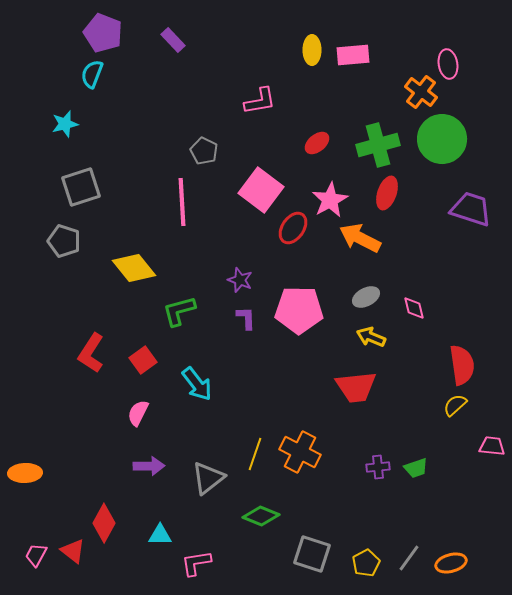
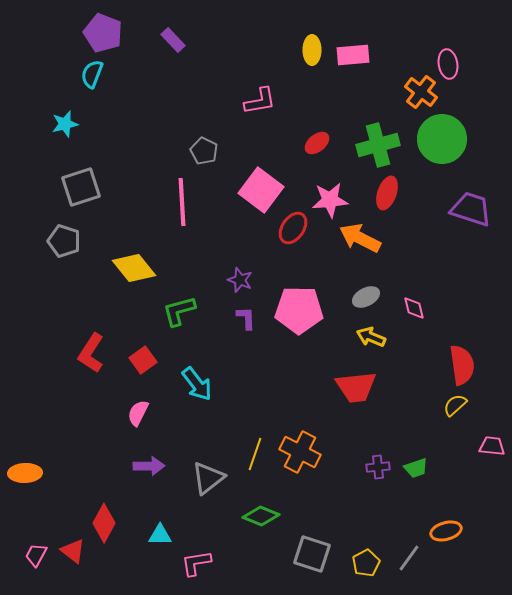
pink star at (330, 200): rotated 24 degrees clockwise
orange ellipse at (451, 563): moved 5 px left, 32 px up
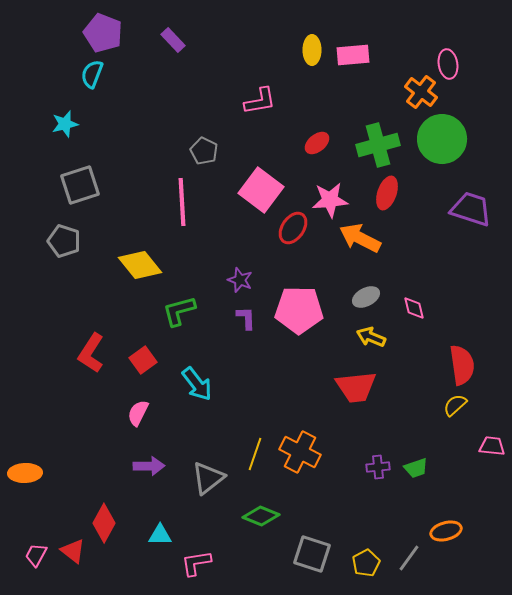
gray square at (81, 187): moved 1 px left, 2 px up
yellow diamond at (134, 268): moved 6 px right, 3 px up
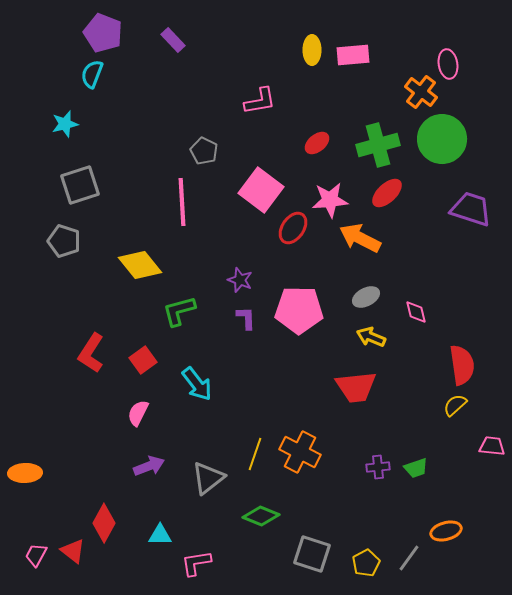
red ellipse at (387, 193): rotated 28 degrees clockwise
pink diamond at (414, 308): moved 2 px right, 4 px down
purple arrow at (149, 466): rotated 20 degrees counterclockwise
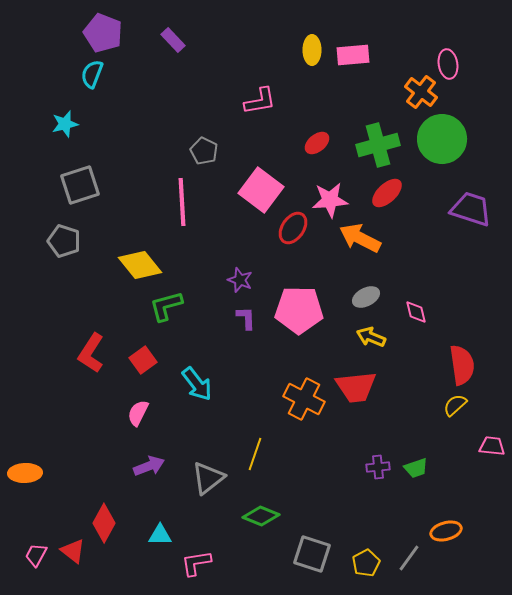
green L-shape at (179, 311): moved 13 px left, 5 px up
orange cross at (300, 452): moved 4 px right, 53 px up
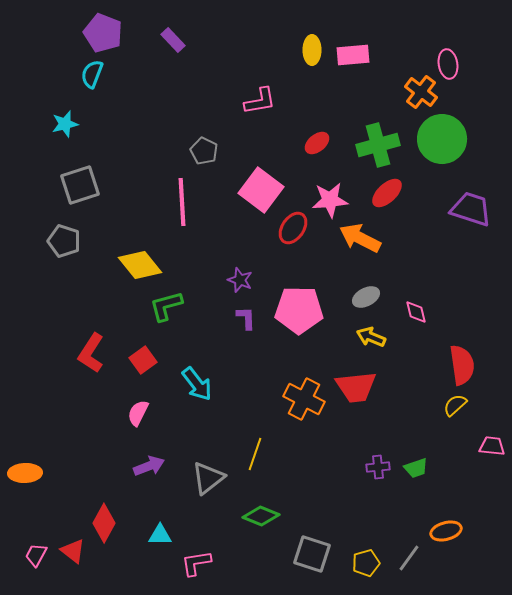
yellow pentagon at (366, 563): rotated 12 degrees clockwise
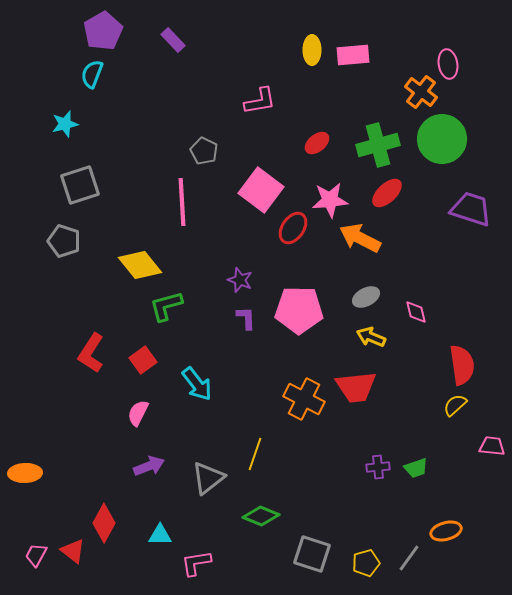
purple pentagon at (103, 33): moved 2 px up; rotated 21 degrees clockwise
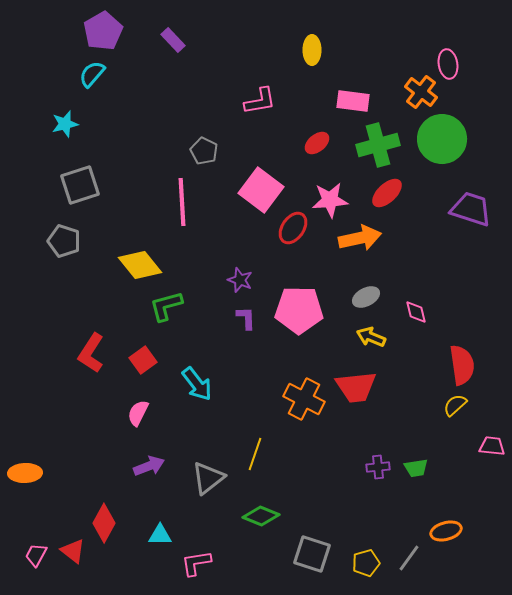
pink rectangle at (353, 55): moved 46 px down; rotated 12 degrees clockwise
cyan semicircle at (92, 74): rotated 20 degrees clockwise
orange arrow at (360, 238): rotated 141 degrees clockwise
green trapezoid at (416, 468): rotated 10 degrees clockwise
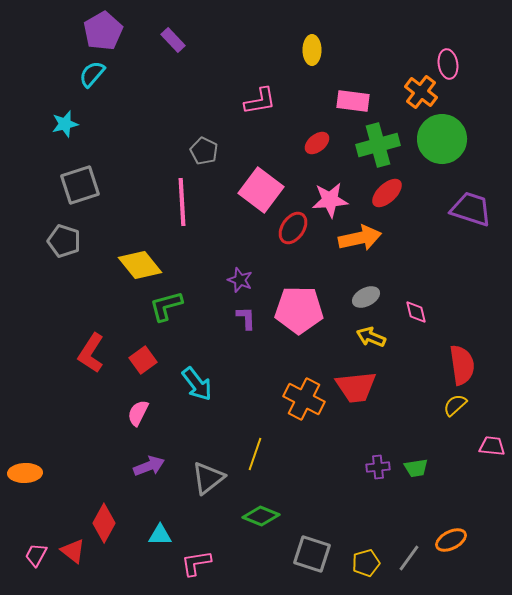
orange ellipse at (446, 531): moved 5 px right, 9 px down; rotated 12 degrees counterclockwise
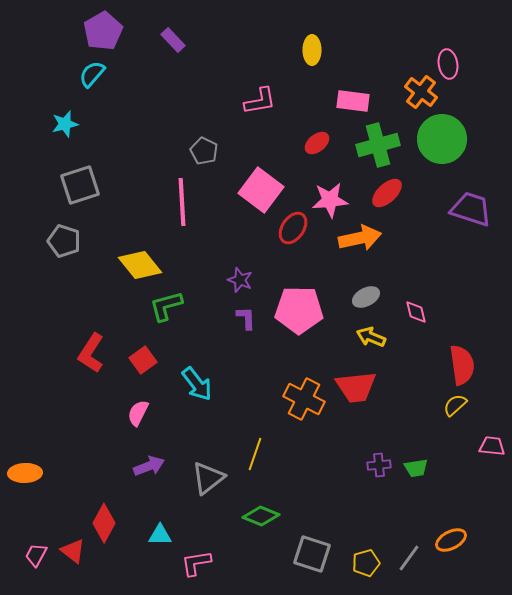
purple cross at (378, 467): moved 1 px right, 2 px up
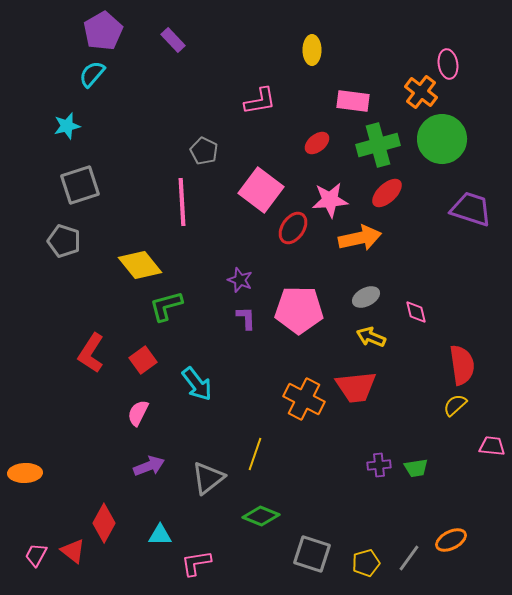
cyan star at (65, 124): moved 2 px right, 2 px down
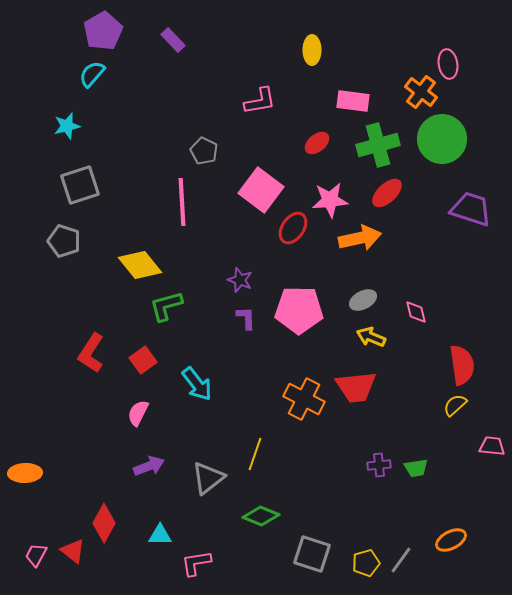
gray ellipse at (366, 297): moved 3 px left, 3 px down
gray line at (409, 558): moved 8 px left, 2 px down
